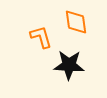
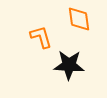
orange diamond: moved 3 px right, 3 px up
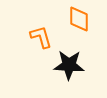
orange diamond: rotated 8 degrees clockwise
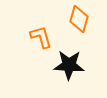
orange diamond: rotated 16 degrees clockwise
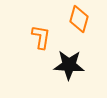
orange L-shape: rotated 25 degrees clockwise
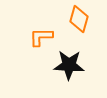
orange L-shape: rotated 100 degrees counterclockwise
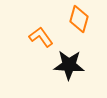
orange L-shape: rotated 55 degrees clockwise
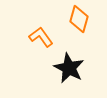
black star: moved 3 px down; rotated 24 degrees clockwise
